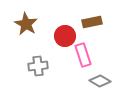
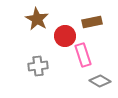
brown star: moved 11 px right, 5 px up
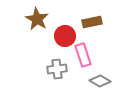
gray cross: moved 19 px right, 3 px down
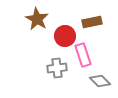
gray cross: moved 1 px up
gray diamond: rotated 15 degrees clockwise
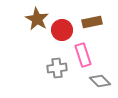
red circle: moved 3 px left, 6 px up
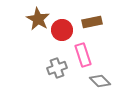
brown star: moved 1 px right
gray cross: rotated 12 degrees counterclockwise
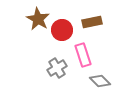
gray cross: rotated 12 degrees counterclockwise
